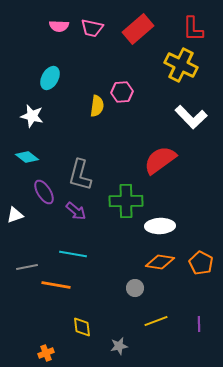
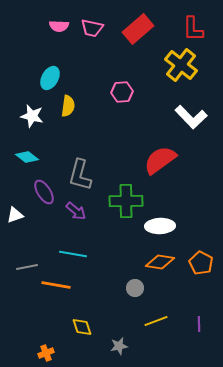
yellow cross: rotated 12 degrees clockwise
yellow semicircle: moved 29 px left
yellow diamond: rotated 10 degrees counterclockwise
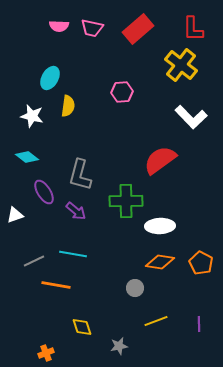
gray line: moved 7 px right, 6 px up; rotated 15 degrees counterclockwise
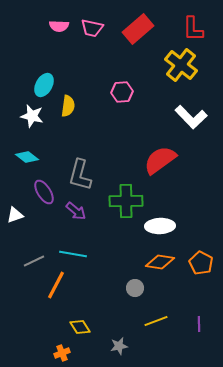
cyan ellipse: moved 6 px left, 7 px down
orange line: rotated 72 degrees counterclockwise
yellow diamond: moved 2 px left; rotated 15 degrees counterclockwise
orange cross: moved 16 px right
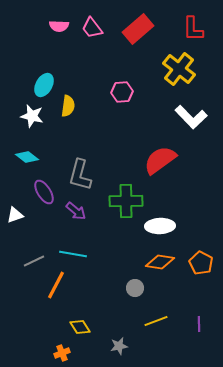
pink trapezoid: rotated 40 degrees clockwise
yellow cross: moved 2 px left, 4 px down
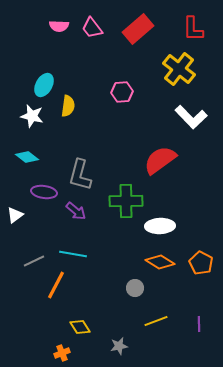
purple ellipse: rotated 50 degrees counterclockwise
white triangle: rotated 18 degrees counterclockwise
orange diamond: rotated 24 degrees clockwise
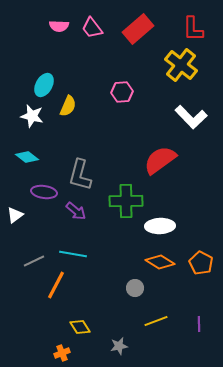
yellow cross: moved 2 px right, 4 px up
yellow semicircle: rotated 15 degrees clockwise
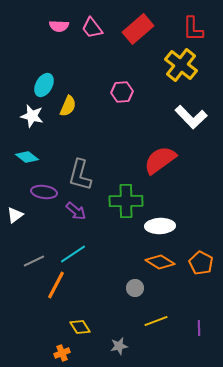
cyan line: rotated 44 degrees counterclockwise
purple line: moved 4 px down
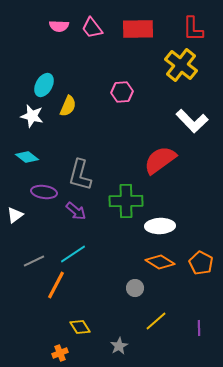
red rectangle: rotated 40 degrees clockwise
white L-shape: moved 1 px right, 4 px down
yellow line: rotated 20 degrees counterclockwise
gray star: rotated 18 degrees counterclockwise
orange cross: moved 2 px left
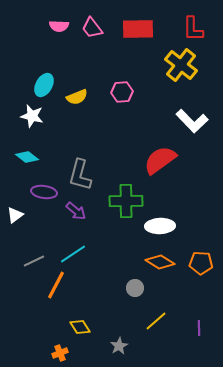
yellow semicircle: moved 9 px right, 9 px up; rotated 45 degrees clockwise
orange pentagon: rotated 25 degrees counterclockwise
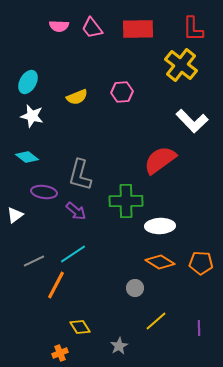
cyan ellipse: moved 16 px left, 3 px up
